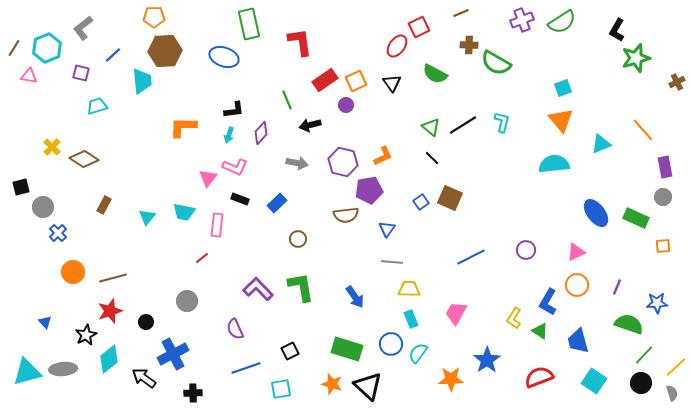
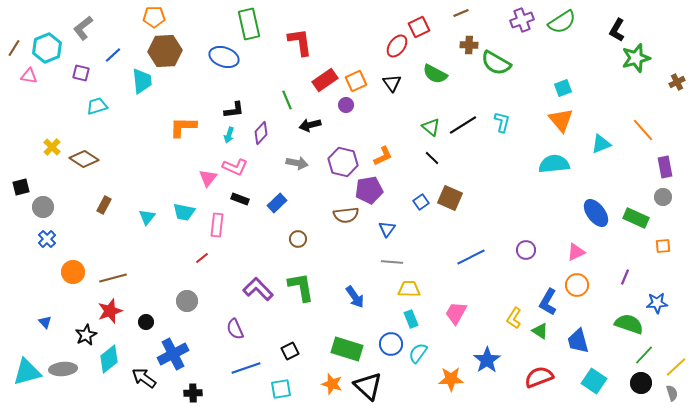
blue cross at (58, 233): moved 11 px left, 6 px down
purple line at (617, 287): moved 8 px right, 10 px up
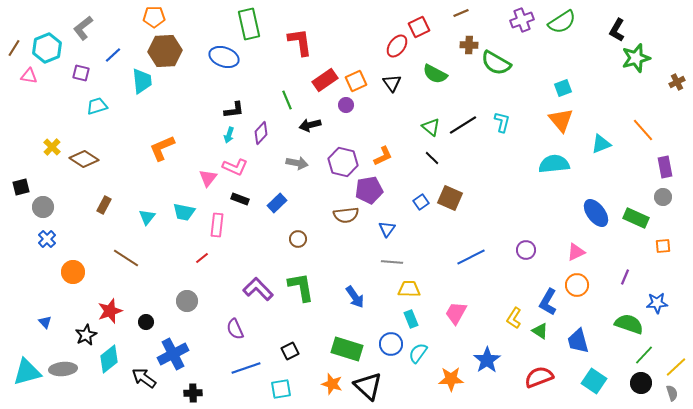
orange L-shape at (183, 127): moved 21 px left, 21 px down; rotated 24 degrees counterclockwise
brown line at (113, 278): moved 13 px right, 20 px up; rotated 48 degrees clockwise
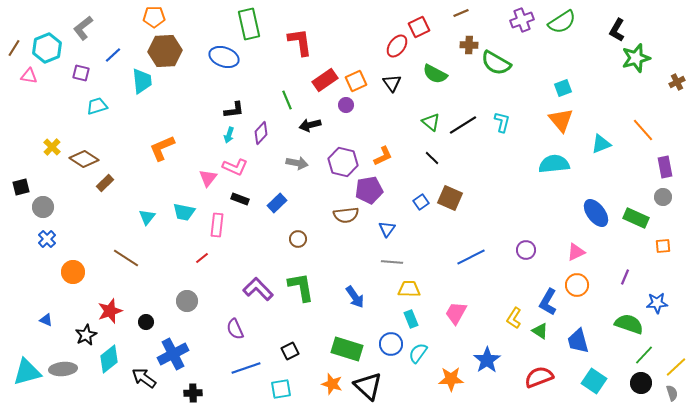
green triangle at (431, 127): moved 5 px up
brown rectangle at (104, 205): moved 1 px right, 22 px up; rotated 18 degrees clockwise
blue triangle at (45, 322): moved 1 px right, 2 px up; rotated 24 degrees counterclockwise
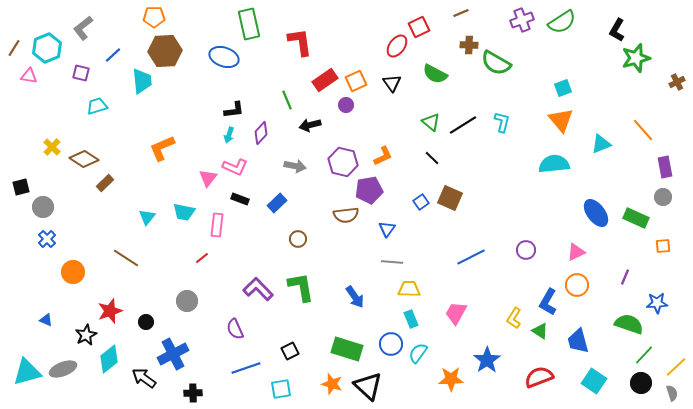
gray arrow at (297, 163): moved 2 px left, 3 px down
gray ellipse at (63, 369): rotated 16 degrees counterclockwise
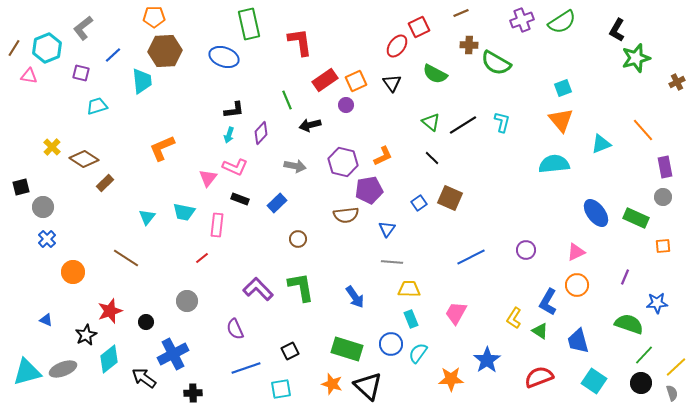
blue square at (421, 202): moved 2 px left, 1 px down
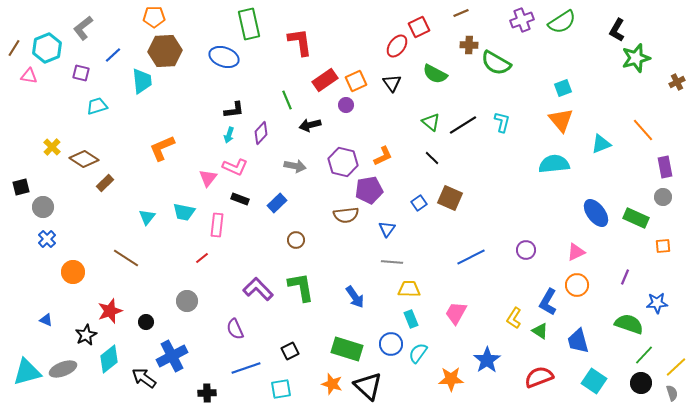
brown circle at (298, 239): moved 2 px left, 1 px down
blue cross at (173, 354): moved 1 px left, 2 px down
black cross at (193, 393): moved 14 px right
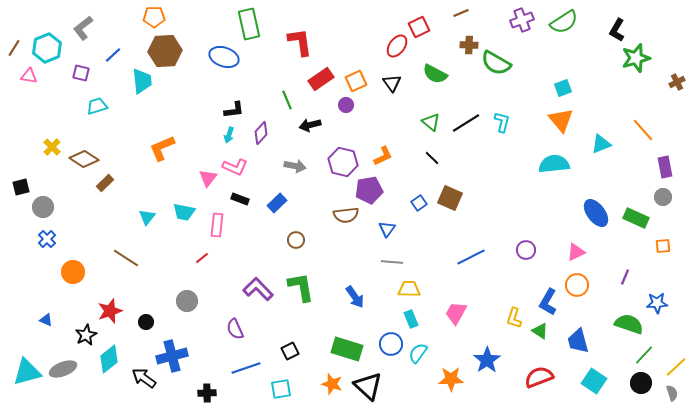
green semicircle at (562, 22): moved 2 px right
red rectangle at (325, 80): moved 4 px left, 1 px up
black line at (463, 125): moved 3 px right, 2 px up
yellow L-shape at (514, 318): rotated 15 degrees counterclockwise
blue cross at (172, 356): rotated 12 degrees clockwise
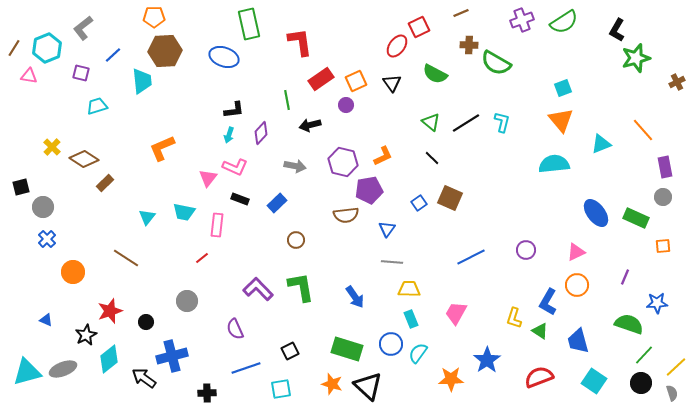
green line at (287, 100): rotated 12 degrees clockwise
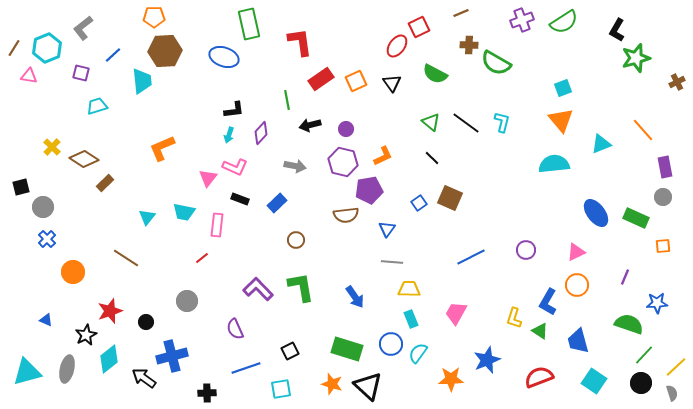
purple circle at (346, 105): moved 24 px down
black line at (466, 123): rotated 68 degrees clockwise
blue star at (487, 360): rotated 12 degrees clockwise
gray ellipse at (63, 369): moved 4 px right; rotated 56 degrees counterclockwise
